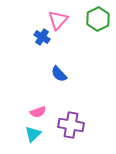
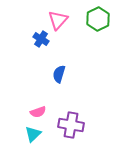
blue cross: moved 1 px left, 2 px down
blue semicircle: rotated 60 degrees clockwise
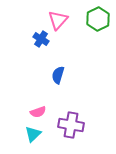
blue semicircle: moved 1 px left, 1 px down
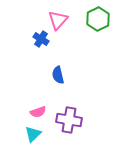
blue semicircle: rotated 30 degrees counterclockwise
purple cross: moved 2 px left, 5 px up
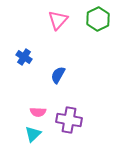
blue cross: moved 17 px left, 18 px down
blue semicircle: rotated 42 degrees clockwise
pink semicircle: rotated 21 degrees clockwise
